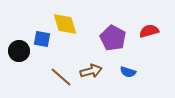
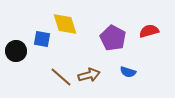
black circle: moved 3 px left
brown arrow: moved 2 px left, 4 px down
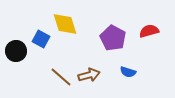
blue square: moved 1 px left; rotated 18 degrees clockwise
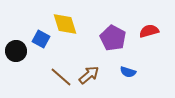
brown arrow: rotated 25 degrees counterclockwise
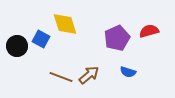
purple pentagon: moved 4 px right; rotated 20 degrees clockwise
black circle: moved 1 px right, 5 px up
brown line: rotated 20 degrees counterclockwise
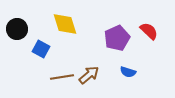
red semicircle: rotated 60 degrees clockwise
blue square: moved 10 px down
black circle: moved 17 px up
brown line: moved 1 px right; rotated 30 degrees counterclockwise
